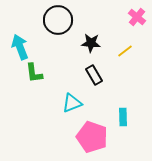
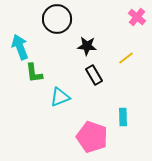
black circle: moved 1 px left, 1 px up
black star: moved 4 px left, 3 px down
yellow line: moved 1 px right, 7 px down
cyan triangle: moved 12 px left, 6 px up
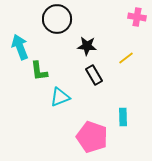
pink cross: rotated 30 degrees counterclockwise
green L-shape: moved 5 px right, 2 px up
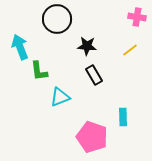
yellow line: moved 4 px right, 8 px up
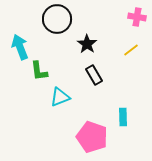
black star: moved 2 px up; rotated 30 degrees clockwise
yellow line: moved 1 px right
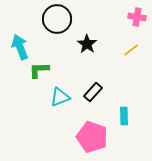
green L-shape: moved 1 px up; rotated 95 degrees clockwise
black rectangle: moved 1 px left, 17 px down; rotated 72 degrees clockwise
cyan rectangle: moved 1 px right, 1 px up
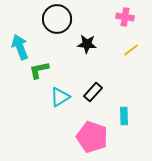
pink cross: moved 12 px left
black star: rotated 30 degrees counterclockwise
green L-shape: rotated 10 degrees counterclockwise
cyan triangle: rotated 10 degrees counterclockwise
